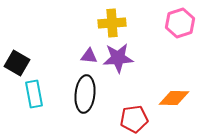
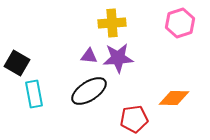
black ellipse: moved 4 px right, 3 px up; rotated 51 degrees clockwise
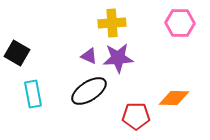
pink hexagon: rotated 20 degrees clockwise
purple triangle: rotated 18 degrees clockwise
black square: moved 10 px up
cyan rectangle: moved 1 px left
red pentagon: moved 2 px right, 3 px up; rotated 8 degrees clockwise
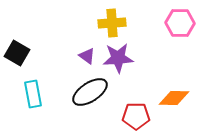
purple triangle: moved 2 px left; rotated 12 degrees clockwise
black ellipse: moved 1 px right, 1 px down
